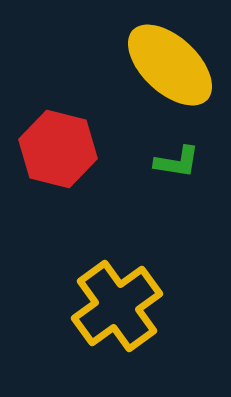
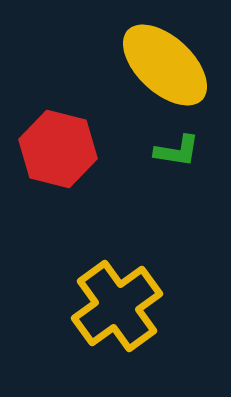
yellow ellipse: moved 5 px left
green L-shape: moved 11 px up
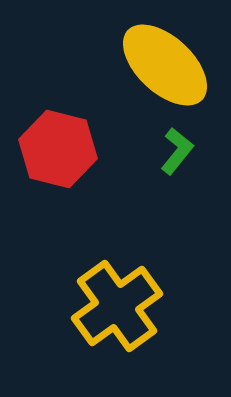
green L-shape: rotated 60 degrees counterclockwise
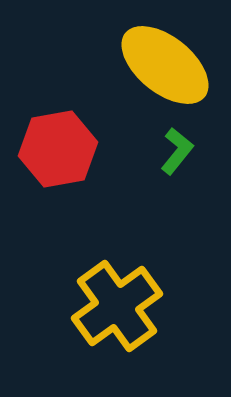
yellow ellipse: rotated 4 degrees counterclockwise
red hexagon: rotated 24 degrees counterclockwise
